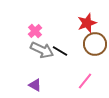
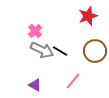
red star: moved 1 px right, 7 px up
brown circle: moved 7 px down
pink line: moved 12 px left
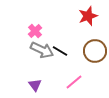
pink line: moved 1 px right, 1 px down; rotated 12 degrees clockwise
purple triangle: rotated 24 degrees clockwise
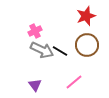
red star: moved 2 px left
pink cross: rotated 16 degrees clockwise
brown circle: moved 8 px left, 6 px up
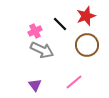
black line: moved 27 px up; rotated 14 degrees clockwise
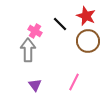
red star: rotated 30 degrees counterclockwise
pink cross: rotated 32 degrees counterclockwise
brown circle: moved 1 px right, 4 px up
gray arrow: moved 14 px left; rotated 115 degrees counterclockwise
pink line: rotated 24 degrees counterclockwise
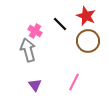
gray arrow: rotated 15 degrees counterclockwise
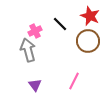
red star: moved 4 px right
pink cross: rotated 32 degrees clockwise
pink line: moved 1 px up
